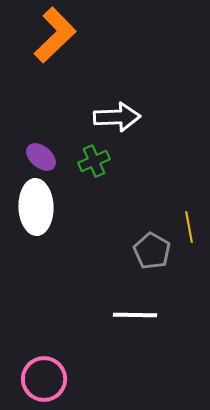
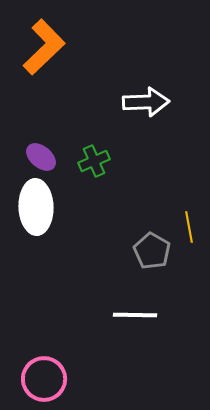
orange L-shape: moved 11 px left, 12 px down
white arrow: moved 29 px right, 15 px up
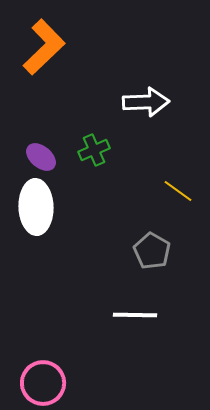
green cross: moved 11 px up
yellow line: moved 11 px left, 36 px up; rotated 44 degrees counterclockwise
pink circle: moved 1 px left, 4 px down
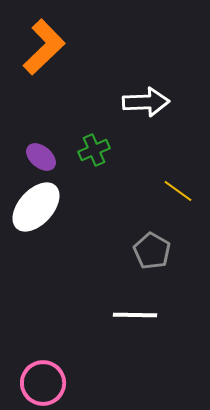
white ellipse: rotated 44 degrees clockwise
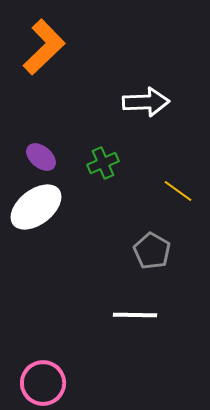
green cross: moved 9 px right, 13 px down
white ellipse: rotated 10 degrees clockwise
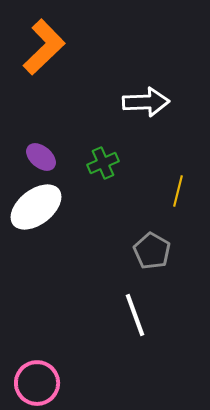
yellow line: rotated 68 degrees clockwise
white line: rotated 69 degrees clockwise
pink circle: moved 6 px left
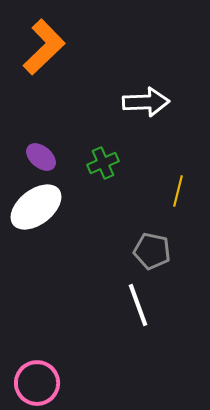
gray pentagon: rotated 18 degrees counterclockwise
white line: moved 3 px right, 10 px up
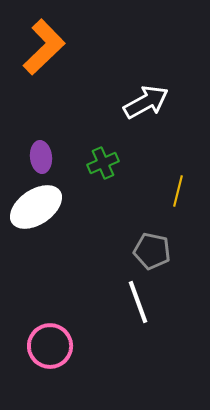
white arrow: rotated 27 degrees counterclockwise
purple ellipse: rotated 44 degrees clockwise
white ellipse: rotated 4 degrees clockwise
white line: moved 3 px up
pink circle: moved 13 px right, 37 px up
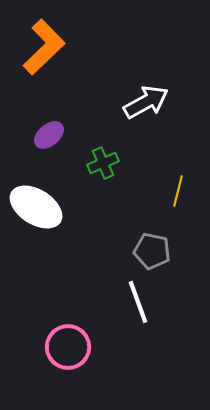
purple ellipse: moved 8 px right, 22 px up; rotated 56 degrees clockwise
white ellipse: rotated 66 degrees clockwise
pink circle: moved 18 px right, 1 px down
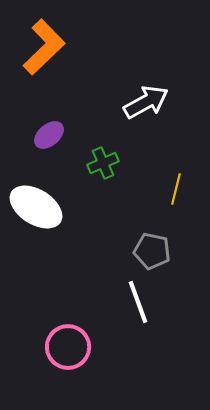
yellow line: moved 2 px left, 2 px up
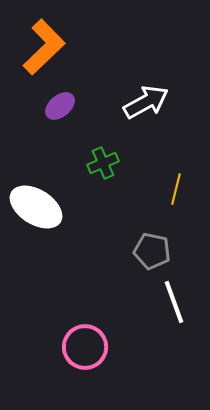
purple ellipse: moved 11 px right, 29 px up
white line: moved 36 px right
pink circle: moved 17 px right
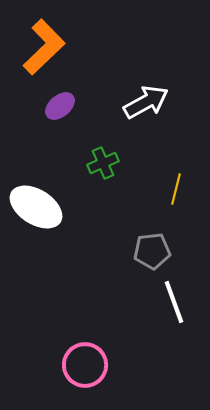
gray pentagon: rotated 18 degrees counterclockwise
pink circle: moved 18 px down
